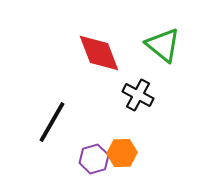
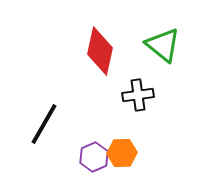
red diamond: moved 1 px right, 2 px up; rotated 33 degrees clockwise
black cross: rotated 36 degrees counterclockwise
black line: moved 8 px left, 2 px down
purple hexagon: moved 2 px up; rotated 8 degrees counterclockwise
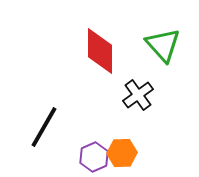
green triangle: rotated 9 degrees clockwise
red diamond: rotated 12 degrees counterclockwise
black cross: rotated 28 degrees counterclockwise
black line: moved 3 px down
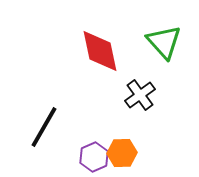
green triangle: moved 1 px right, 3 px up
red diamond: rotated 12 degrees counterclockwise
black cross: moved 2 px right
